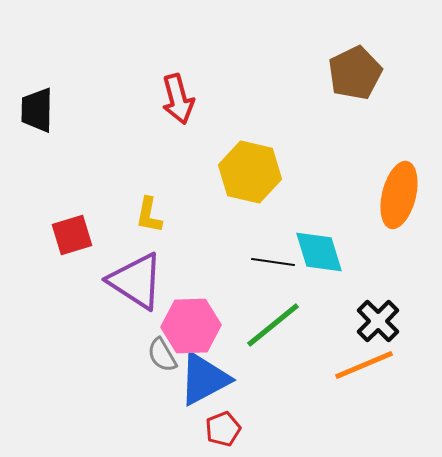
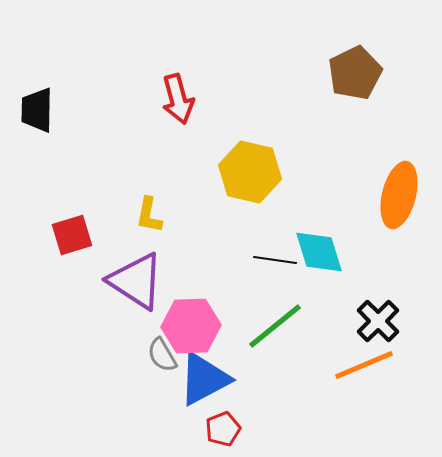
black line: moved 2 px right, 2 px up
green line: moved 2 px right, 1 px down
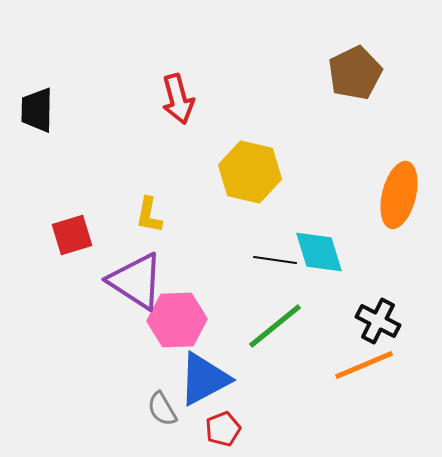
black cross: rotated 18 degrees counterclockwise
pink hexagon: moved 14 px left, 6 px up
gray semicircle: moved 54 px down
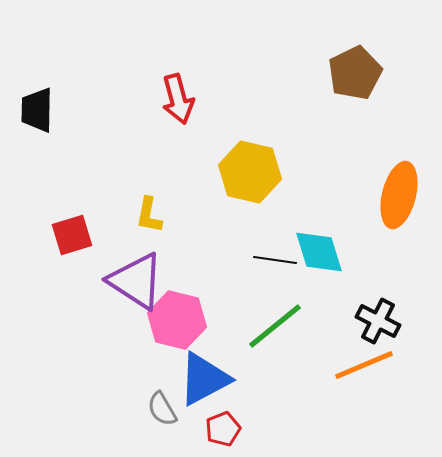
pink hexagon: rotated 16 degrees clockwise
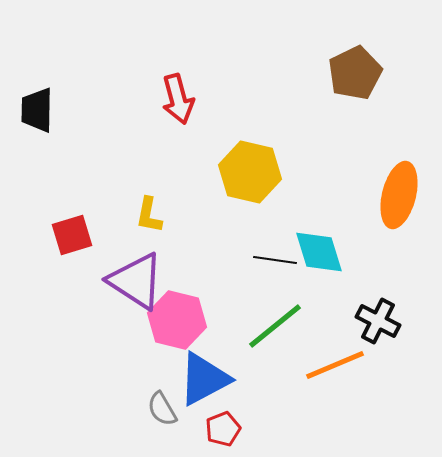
orange line: moved 29 px left
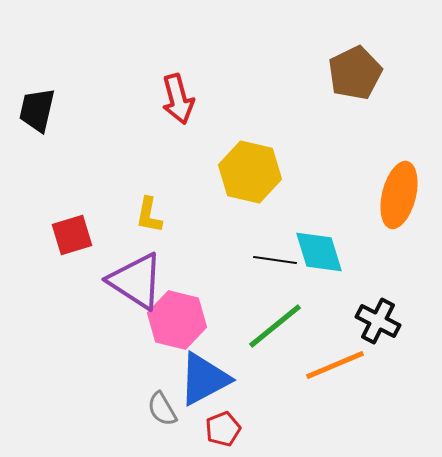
black trapezoid: rotated 12 degrees clockwise
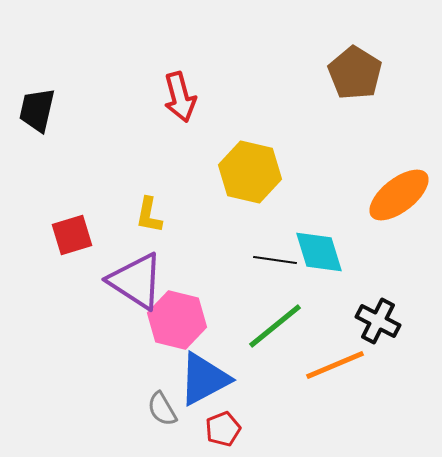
brown pentagon: rotated 14 degrees counterclockwise
red arrow: moved 2 px right, 2 px up
orange ellipse: rotated 38 degrees clockwise
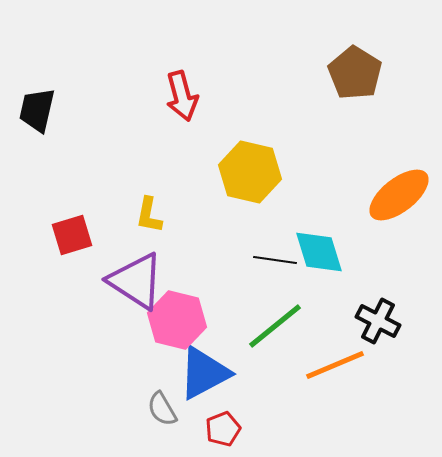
red arrow: moved 2 px right, 1 px up
blue triangle: moved 6 px up
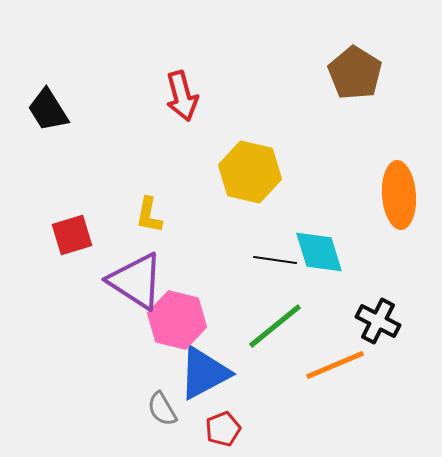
black trapezoid: moved 11 px right; rotated 45 degrees counterclockwise
orange ellipse: rotated 56 degrees counterclockwise
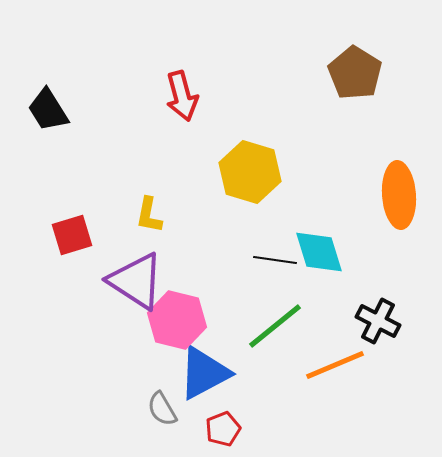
yellow hexagon: rotated 4 degrees clockwise
